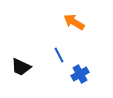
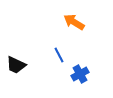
black trapezoid: moved 5 px left, 2 px up
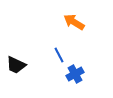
blue cross: moved 5 px left
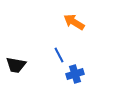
black trapezoid: rotated 15 degrees counterclockwise
blue cross: rotated 12 degrees clockwise
